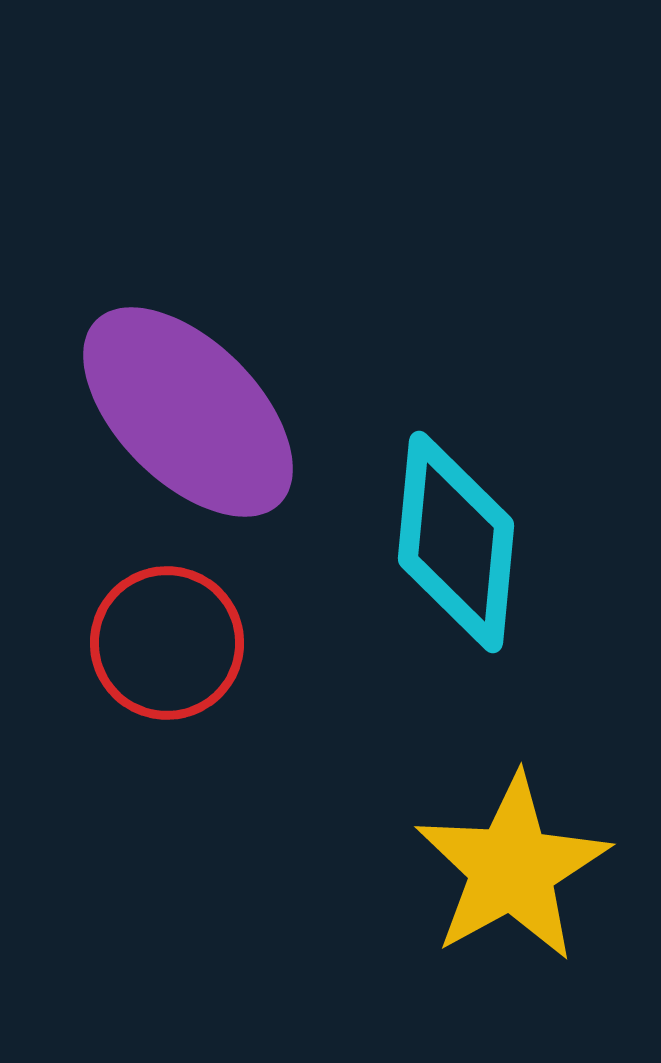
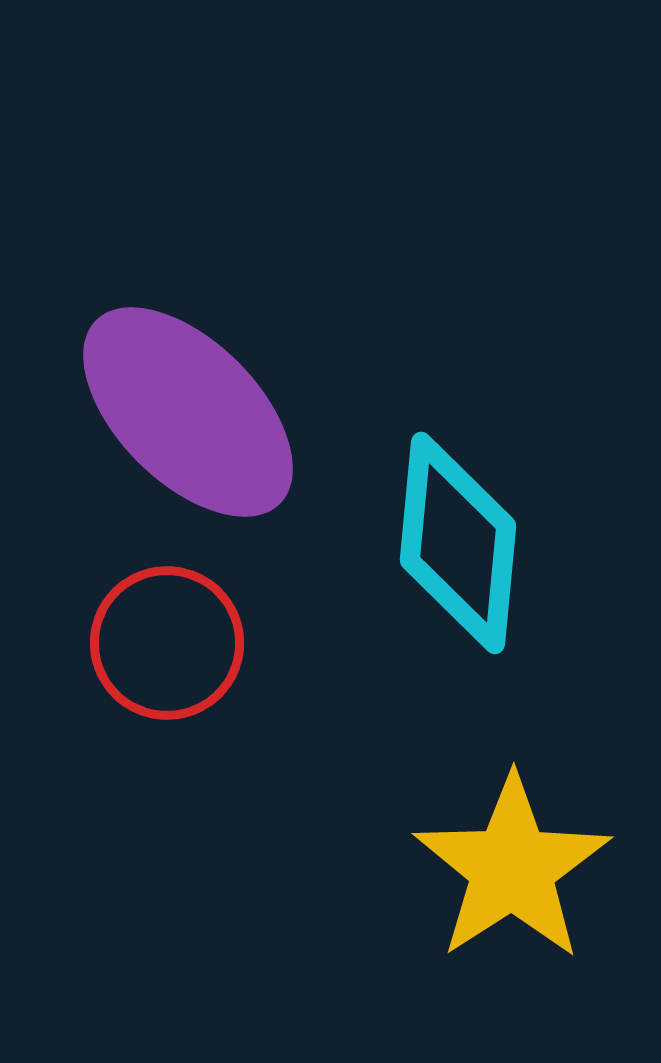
cyan diamond: moved 2 px right, 1 px down
yellow star: rotated 4 degrees counterclockwise
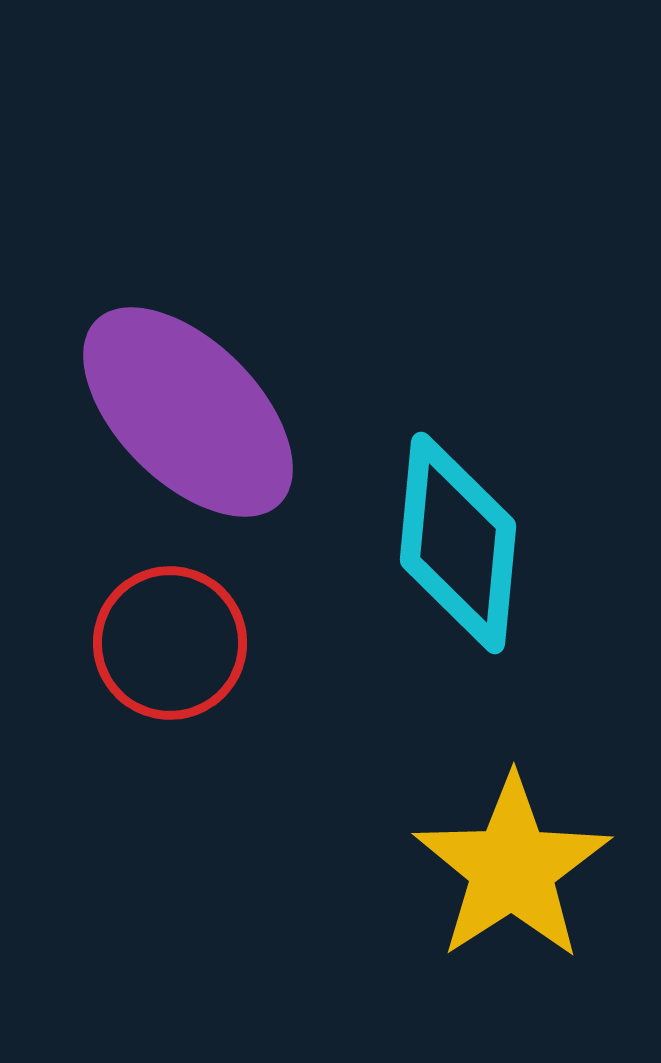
red circle: moved 3 px right
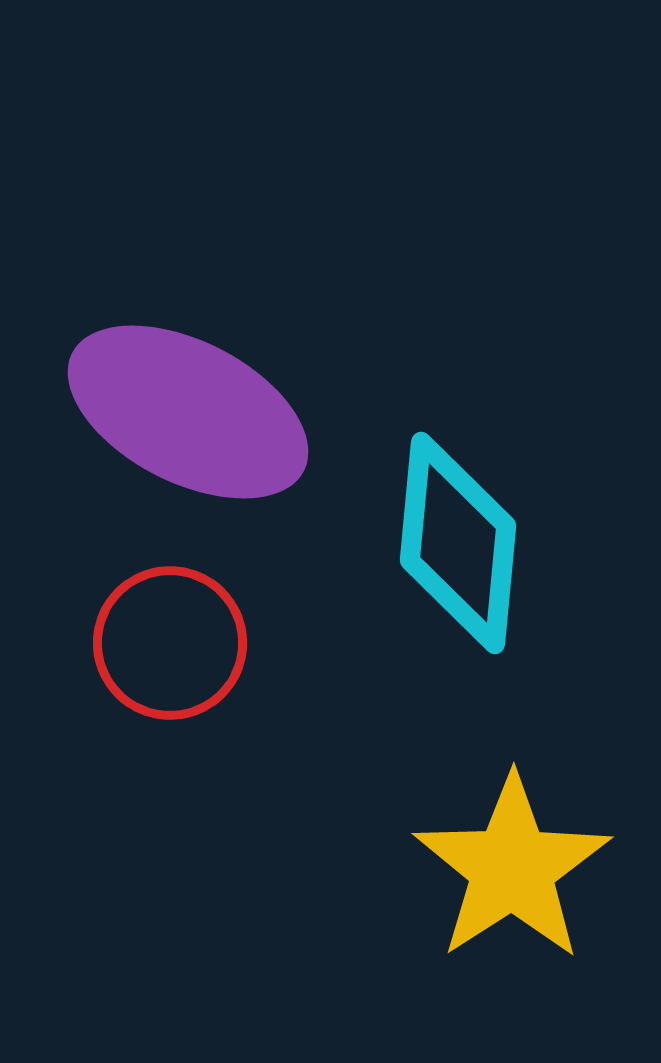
purple ellipse: rotated 18 degrees counterclockwise
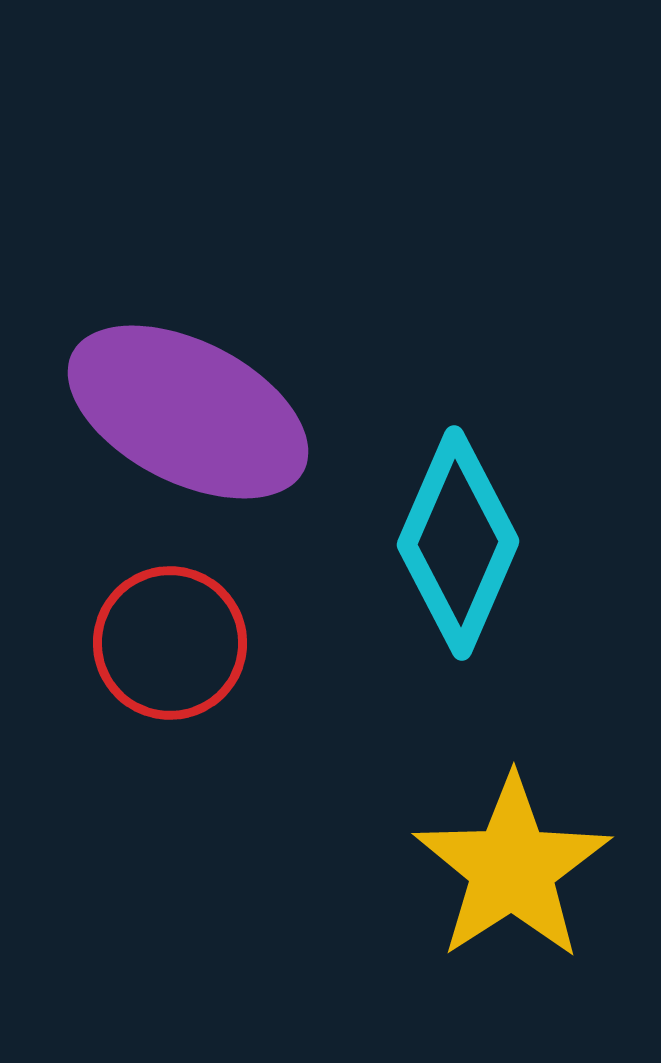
cyan diamond: rotated 18 degrees clockwise
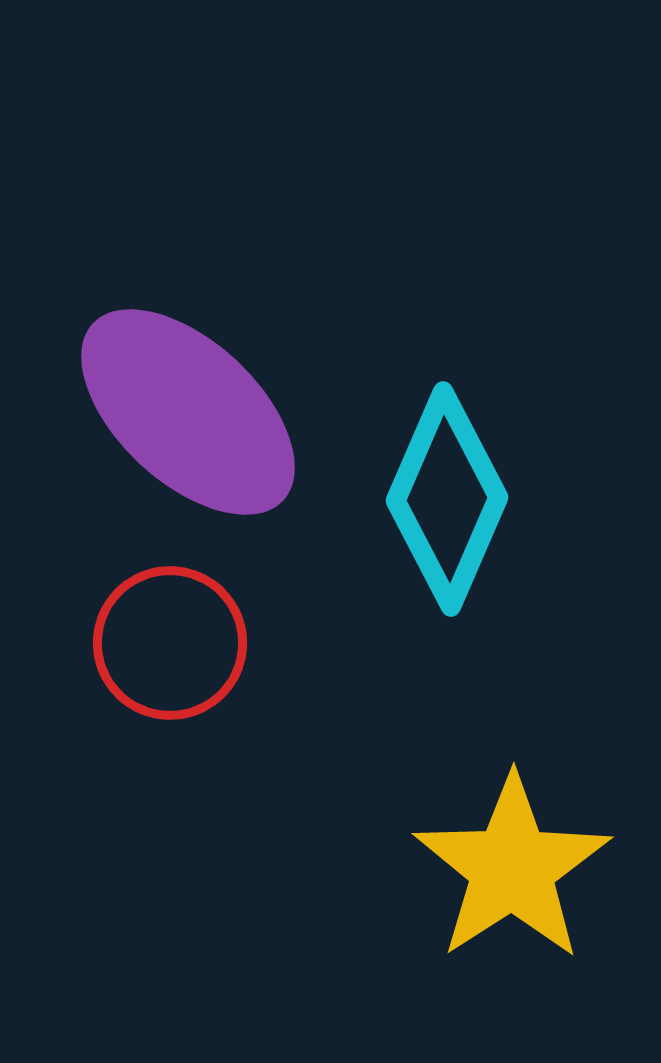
purple ellipse: rotated 16 degrees clockwise
cyan diamond: moved 11 px left, 44 px up
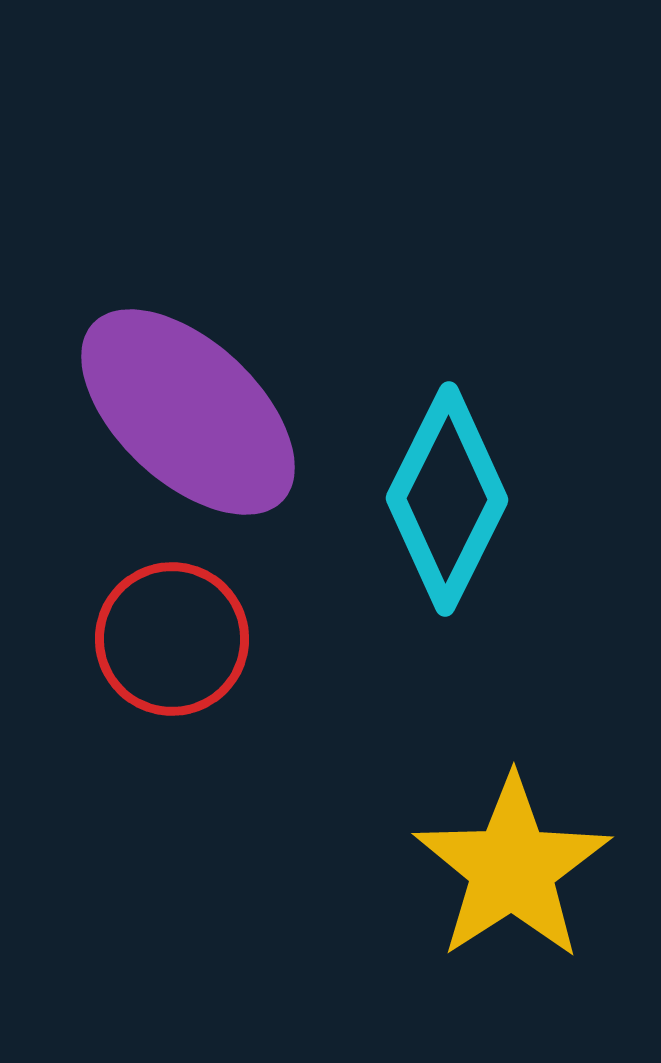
cyan diamond: rotated 3 degrees clockwise
red circle: moved 2 px right, 4 px up
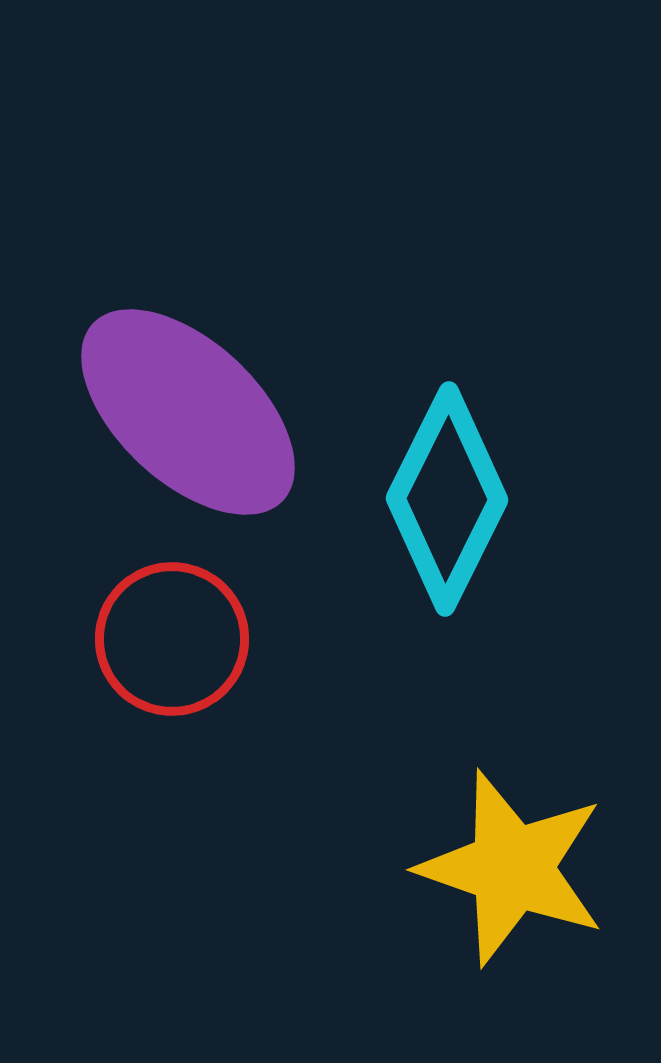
yellow star: rotated 20 degrees counterclockwise
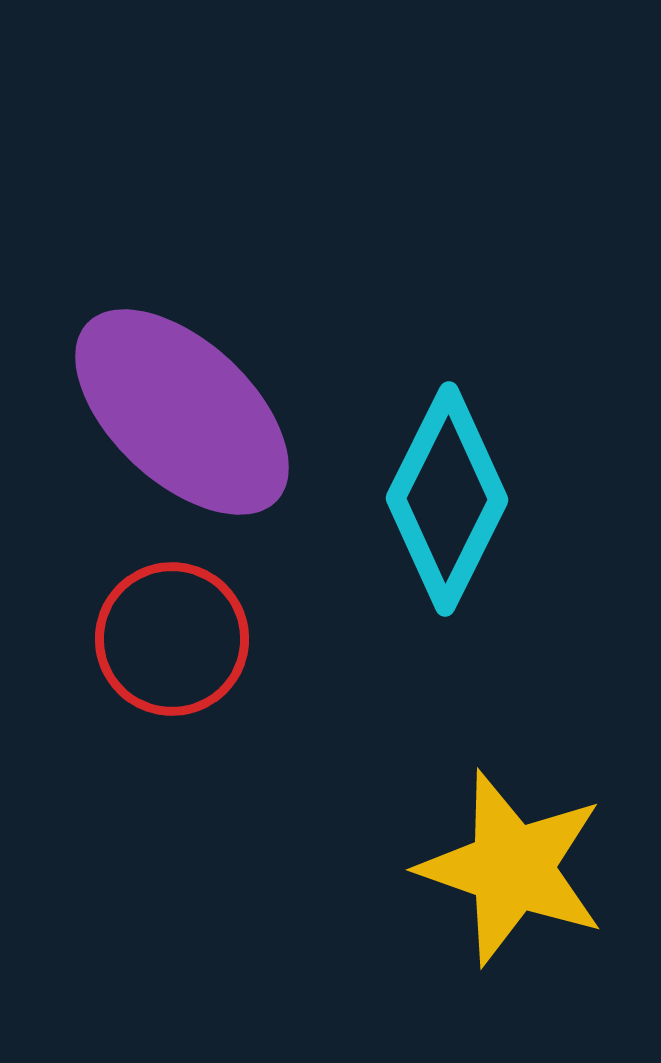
purple ellipse: moved 6 px left
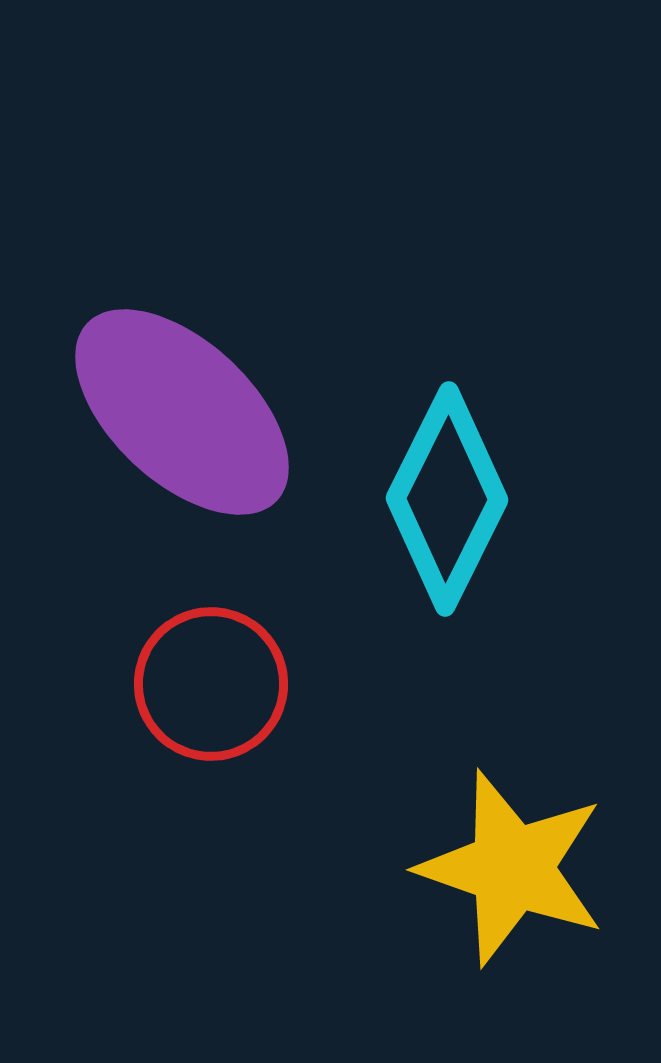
red circle: moved 39 px right, 45 px down
